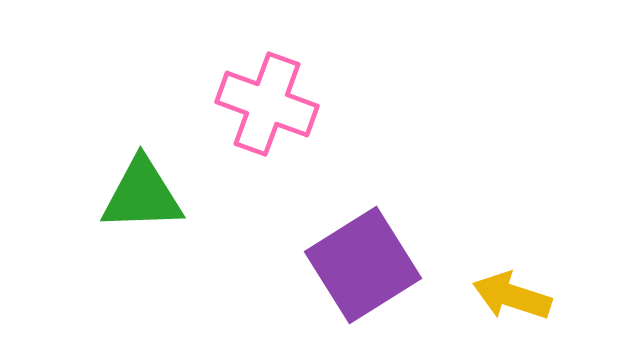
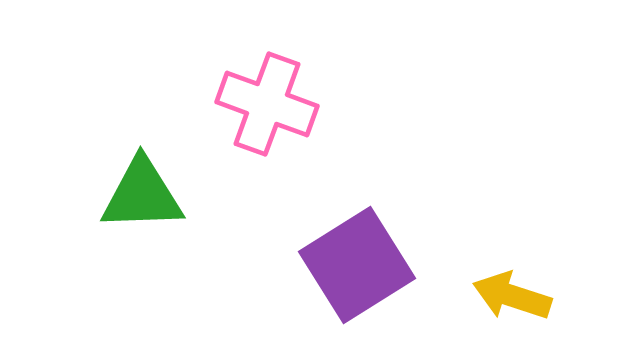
purple square: moved 6 px left
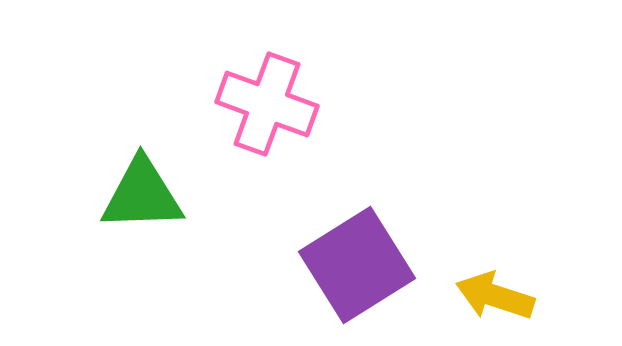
yellow arrow: moved 17 px left
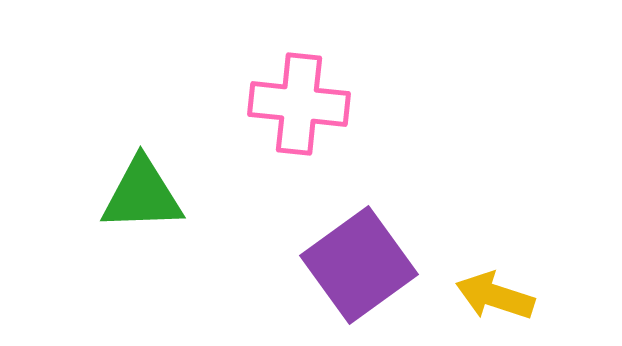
pink cross: moved 32 px right; rotated 14 degrees counterclockwise
purple square: moved 2 px right; rotated 4 degrees counterclockwise
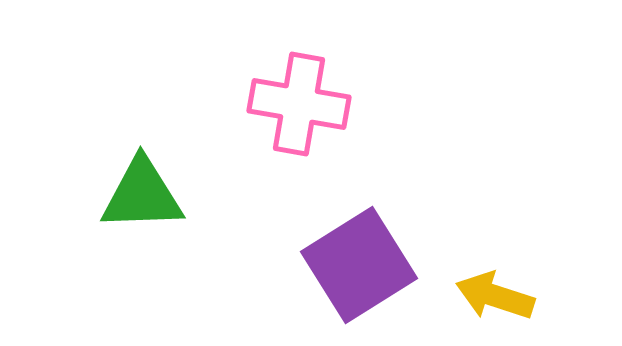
pink cross: rotated 4 degrees clockwise
purple square: rotated 4 degrees clockwise
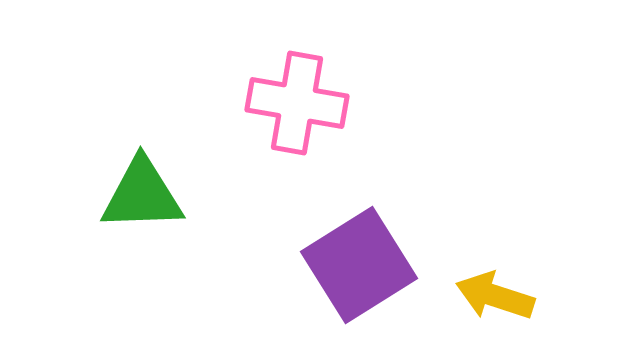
pink cross: moved 2 px left, 1 px up
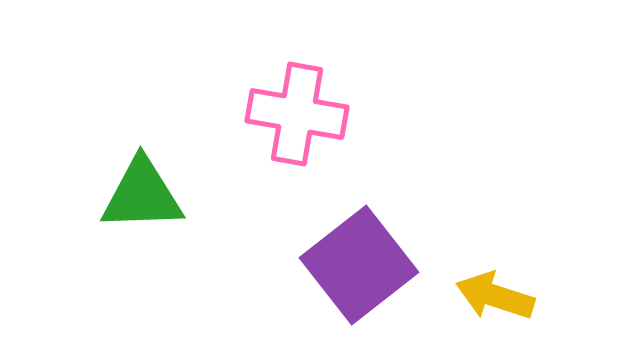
pink cross: moved 11 px down
purple square: rotated 6 degrees counterclockwise
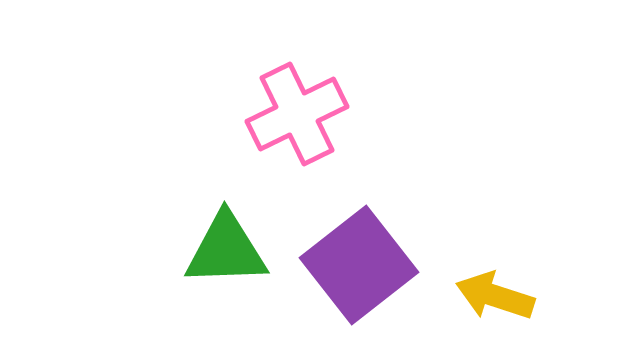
pink cross: rotated 36 degrees counterclockwise
green triangle: moved 84 px right, 55 px down
